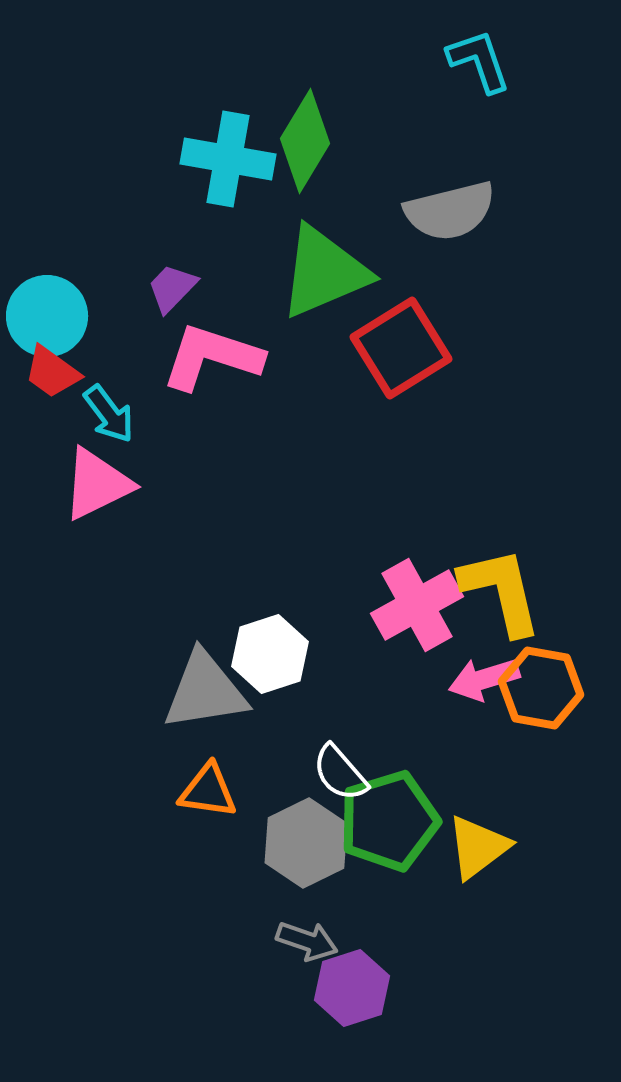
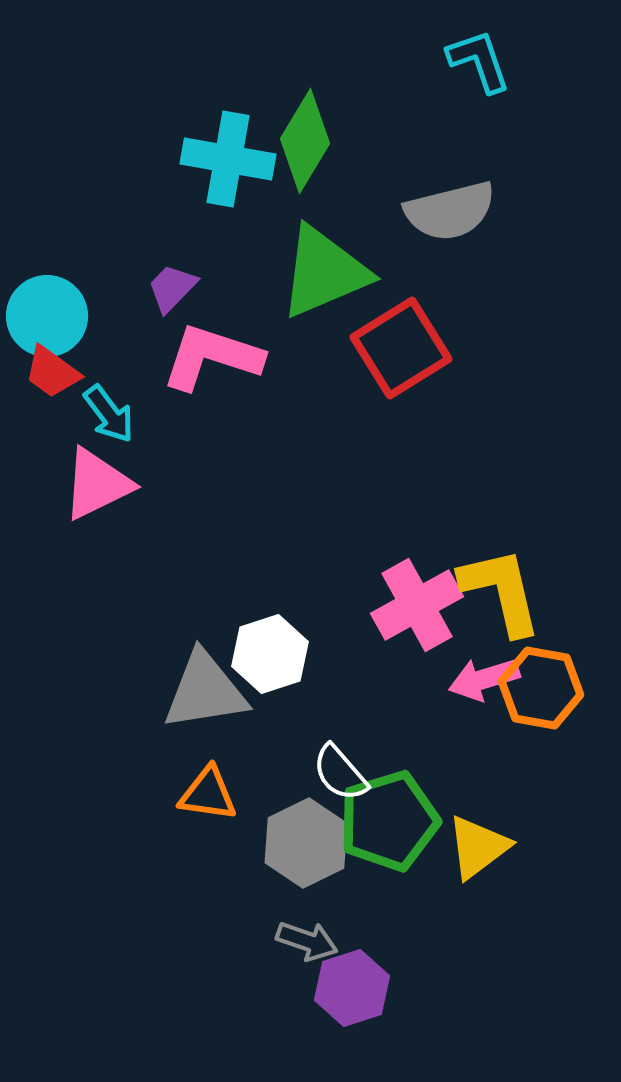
orange triangle: moved 3 px down
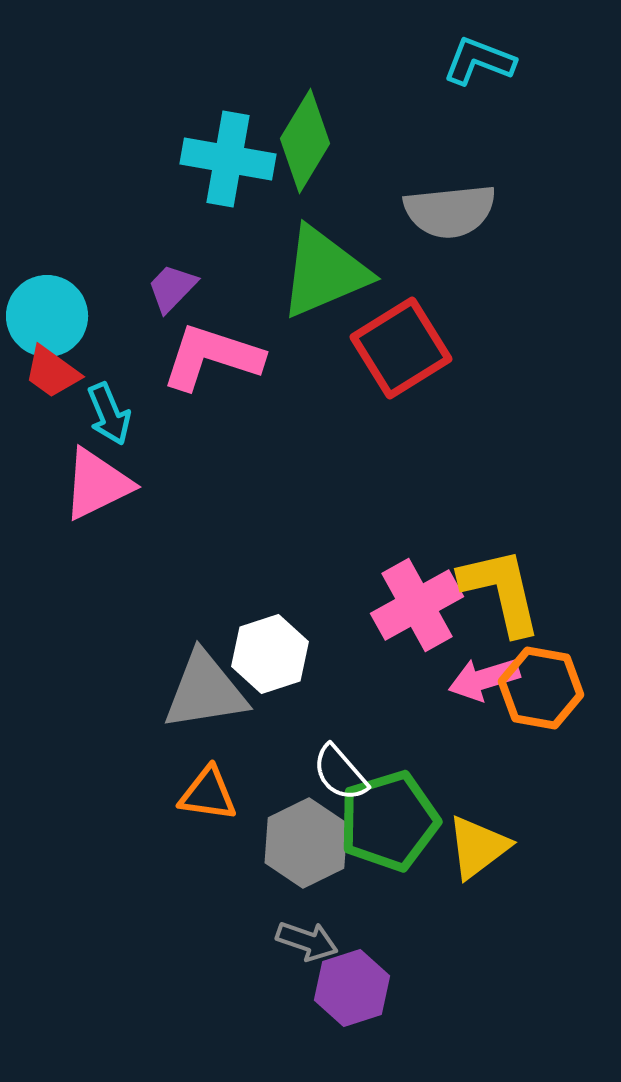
cyan L-shape: rotated 50 degrees counterclockwise
gray semicircle: rotated 8 degrees clockwise
cyan arrow: rotated 14 degrees clockwise
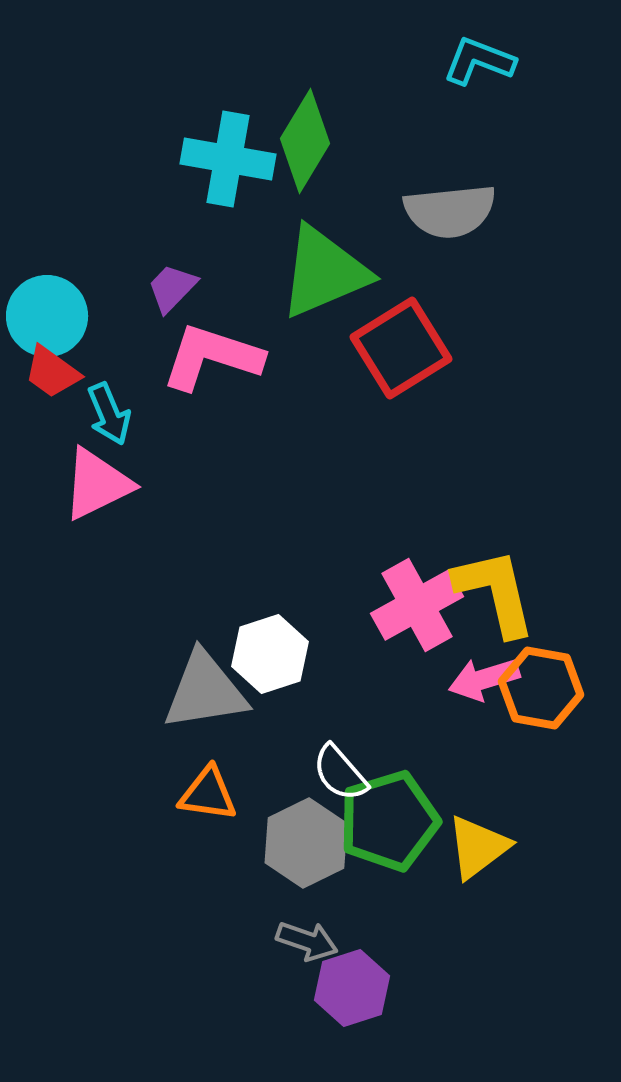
yellow L-shape: moved 6 px left, 1 px down
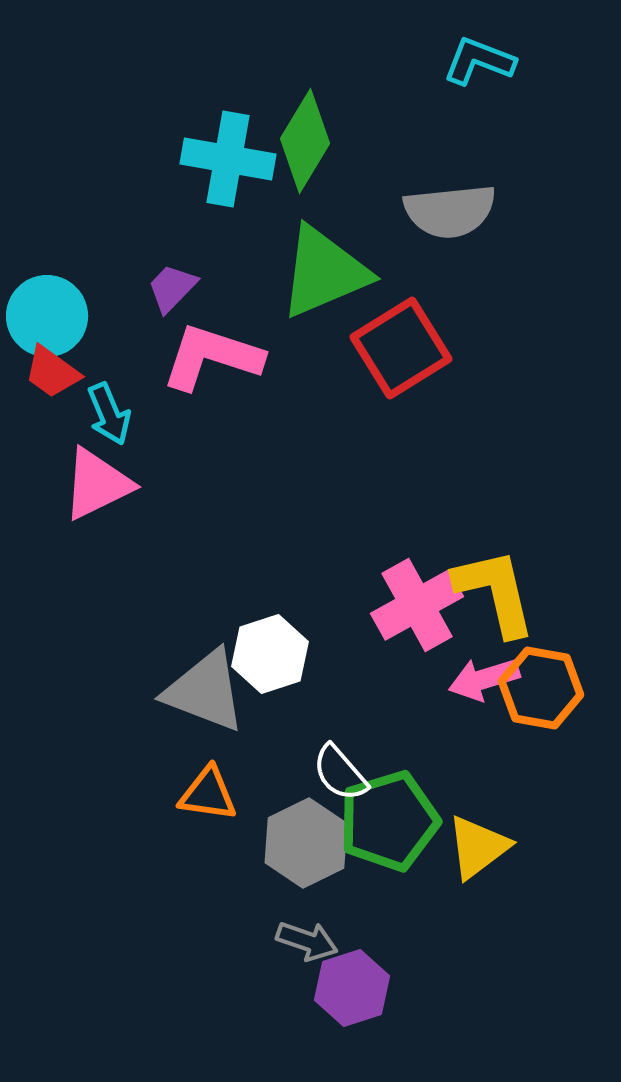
gray triangle: rotated 30 degrees clockwise
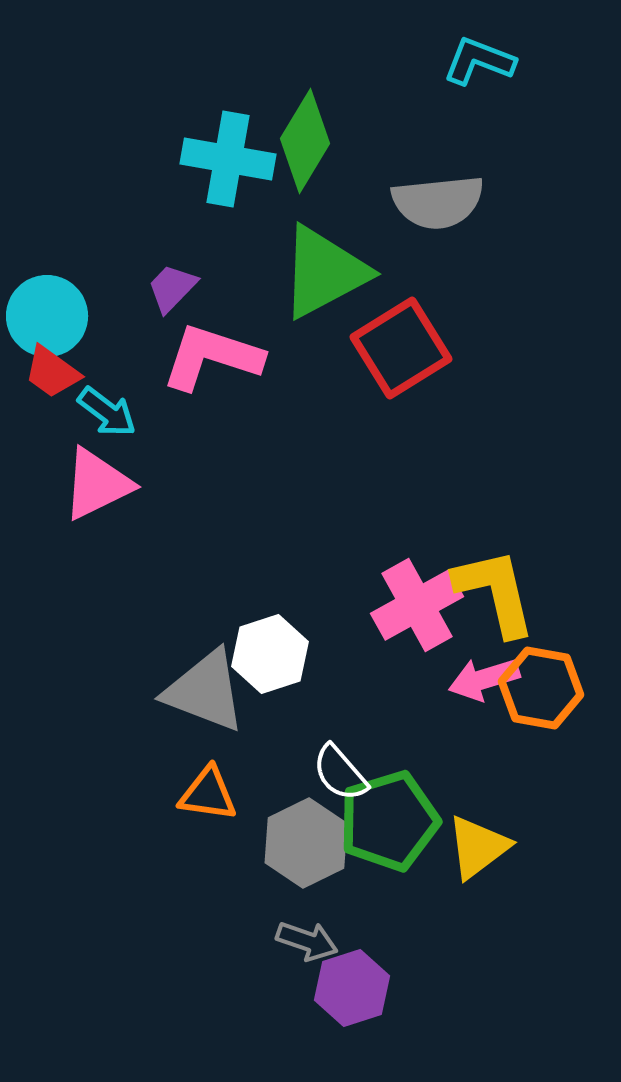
gray semicircle: moved 12 px left, 9 px up
green triangle: rotated 5 degrees counterclockwise
cyan arrow: moved 2 px left, 2 px up; rotated 30 degrees counterclockwise
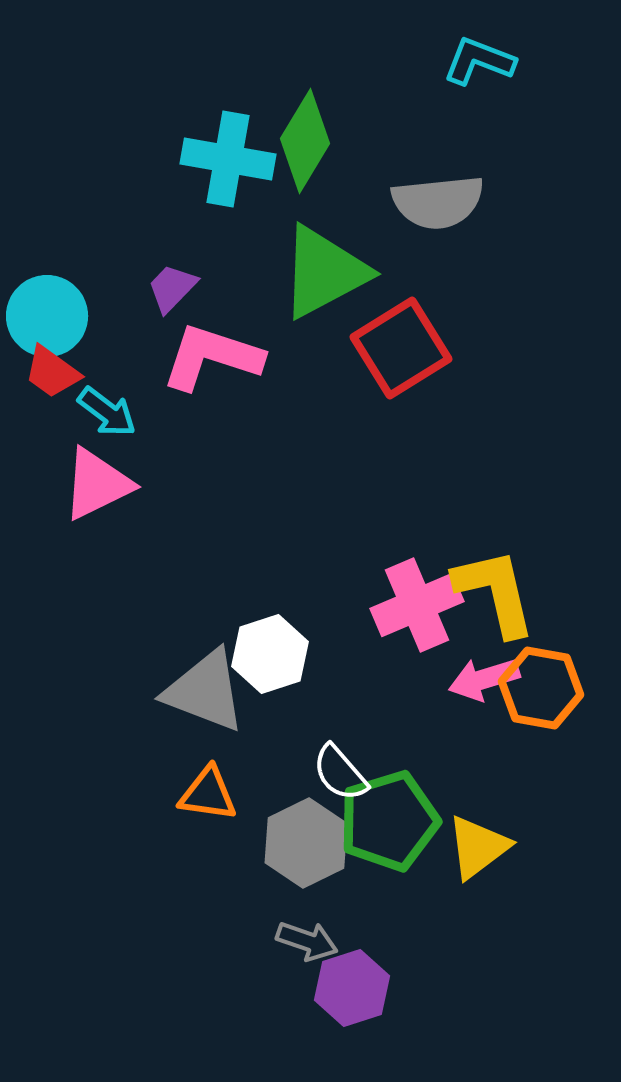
pink cross: rotated 6 degrees clockwise
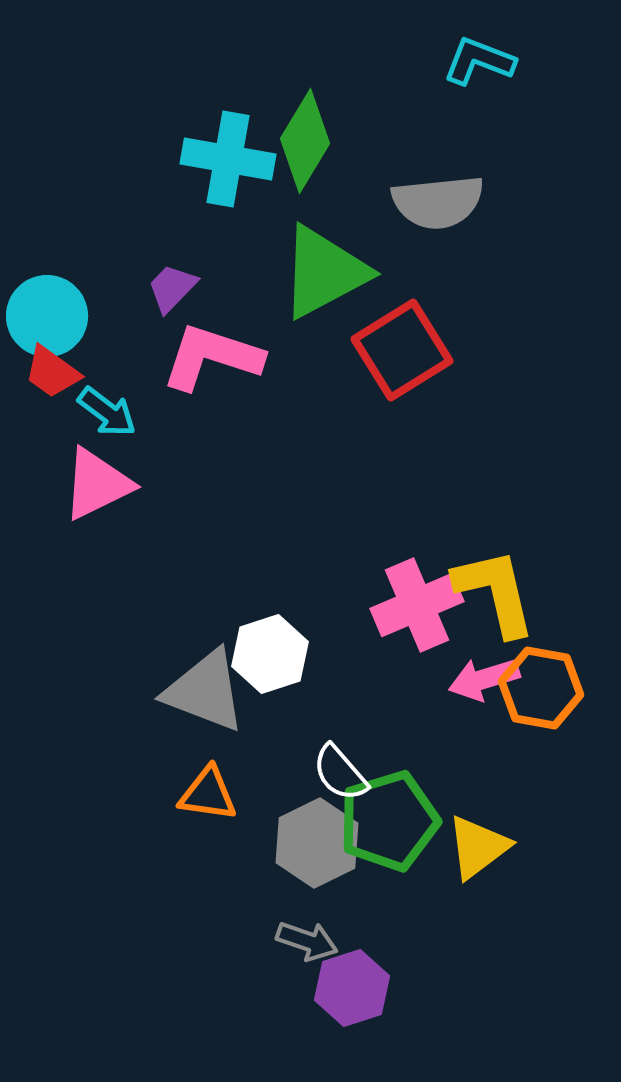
red square: moved 1 px right, 2 px down
gray hexagon: moved 11 px right
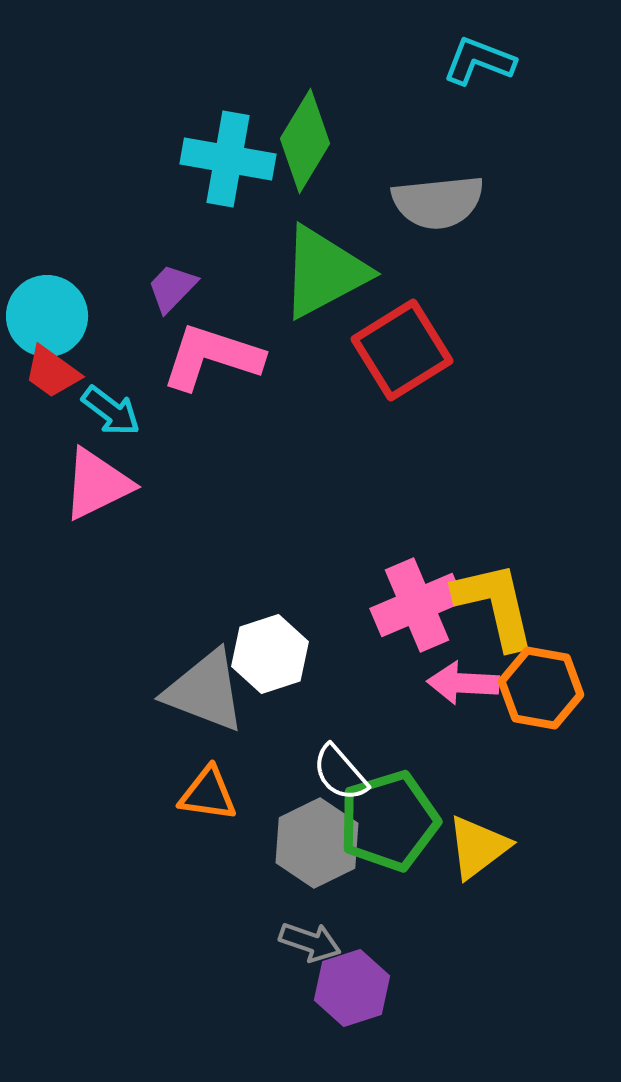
cyan arrow: moved 4 px right, 1 px up
yellow L-shape: moved 13 px down
pink arrow: moved 21 px left, 4 px down; rotated 20 degrees clockwise
gray arrow: moved 3 px right, 1 px down
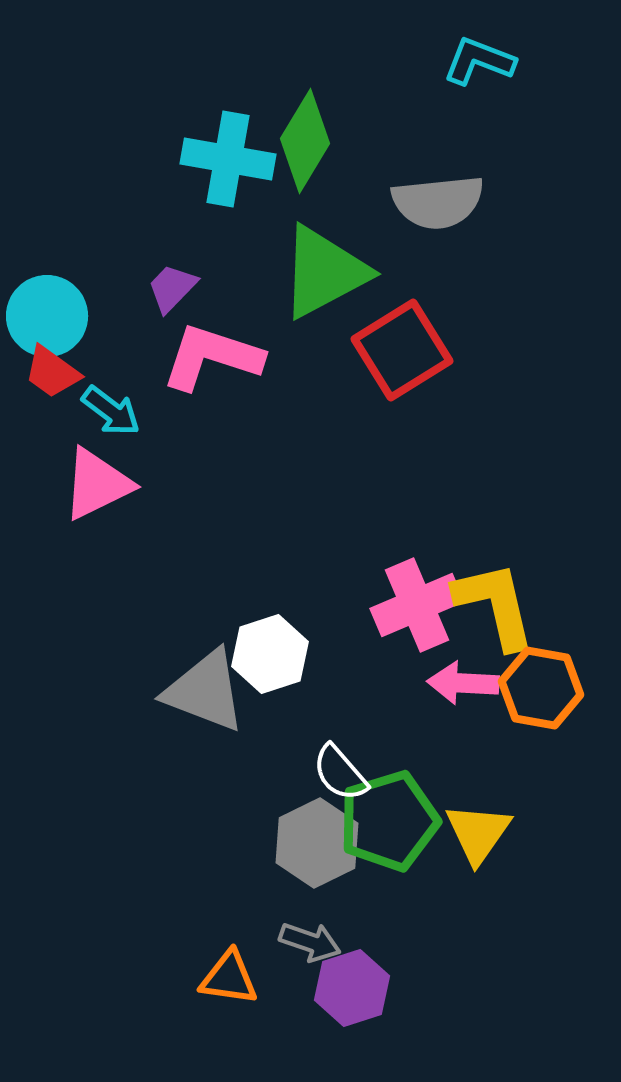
orange triangle: moved 21 px right, 184 px down
yellow triangle: moved 14 px up; rotated 18 degrees counterclockwise
